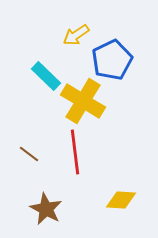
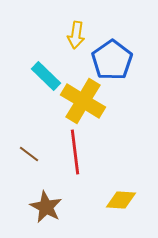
yellow arrow: rotated 48 degrees counterclockwise
blue pentagon: rotated 9 degrees counterclockwise
brown star: moved 2 px up
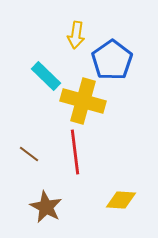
yellow cross: rotated 15 degrees counterclockwise
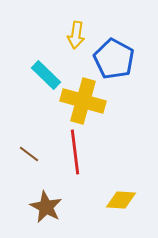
blue pentagon: moved 2 px right, 1 px up; rotated 9 degrees counterclockwise
cyan rectangle: moved 1 px up
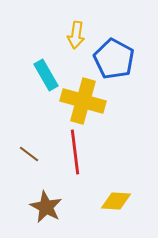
cyan rectangle: rotated 16 degrees clockwise
yellow diamond: moved 5 px left, 1 px down
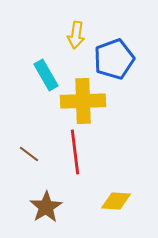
blue pentagon: rotated 24 degrees clockwise
yellow cross: rotated 18 degrees counterclockwise
brown star: rotated 12 degrees clockwise
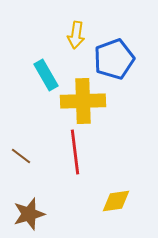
brown line: moved 8 px left, 2 px down
yellow diamond: rotated 12 degrees counterclockwise
brown star: moved 17 px left, 7 px down; rotated 16 degrees clockwise
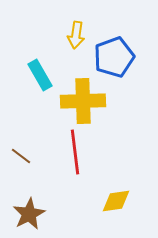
blue pentagon: moved 2 px up
cyan rectangle: moved 6 px left
brown star: rotated 12 degrees counterclockwise
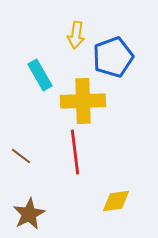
blue pentagon: moved 1 px left
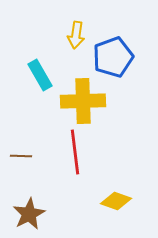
brown line: rotated 35 degrees counterclockwise
yellow diamond: rotated 28 degrees clockwise
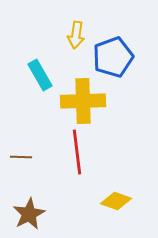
red line: moved 2 px right
brown line: moved 1 px down
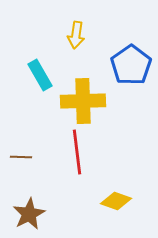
blue pentagon: moved 18 px right, 8 px down; rotated 15 degrees counterclockwise
